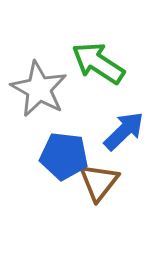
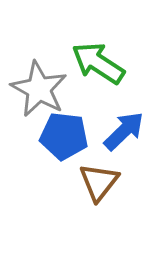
blue pentagon: moved 20 px up
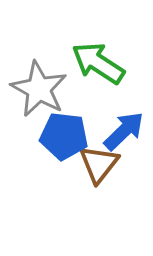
brown triangle: moved 18 px up
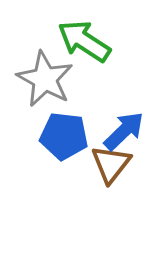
green arrow: moved 14 px left, 22 px up
gray star: moved 6 px right, 10 px up
brown triangle: moved 12 px right
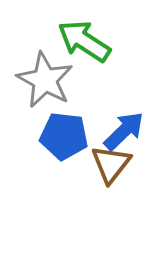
gray star: moved 1 px down
